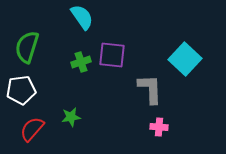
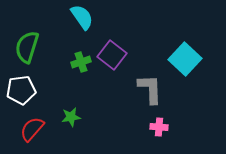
purple square: rotated 32 degrees clockwise
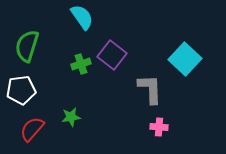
green semicircle: moved 1 px up
green cross: moved 2 px down
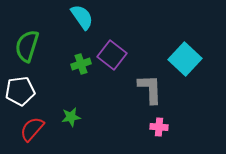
white pentagon: moved 1 px left, 1 px down
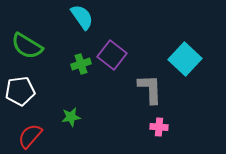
green semicircle: rotated 76 degrees counterclockwise
red semicircle: moved 2 px left, 7 px down
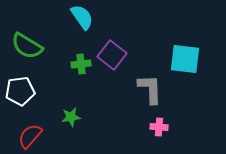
cyan square: rotated 36 degrees counterclockwise
green cross: rotated 12 degrees clockwise
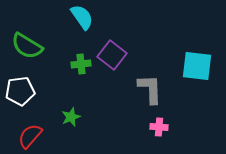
cyan square: moved 12 px right, 7 px down
green star: rotated 12 degrees counterclockwise
